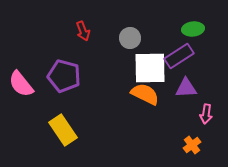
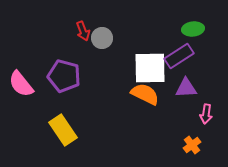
gray circle: moved 28 px left
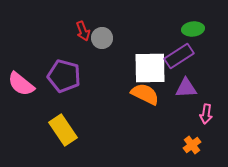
pink semicircle: rotated 12 degrees counterclockwise
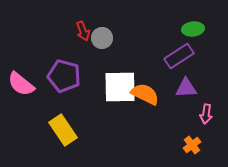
white square: moved 30 px left, 19 px down
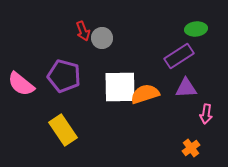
green ellipse: moved 3 px right
orange semicircle: rotated 44 degrees counterclockwise
orange cross: moved 1 px left, 3 px down
